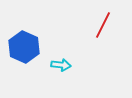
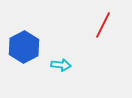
blue hexagon: rotated 8 degrees clockwise
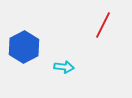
cyan arrow: moved 3 px right, 2 px down
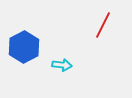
cyan arrow: moved 2 px left, 2 px up
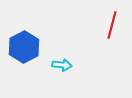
red line: moved 9 px right; rotated 12 degrees counterclockwise
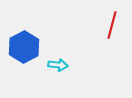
cyan arrow: moved 4 px left
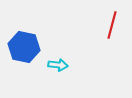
blue hexagon: rotated 20 degrees counterclockwise
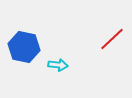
red line: moved 14 px down; rotated 32 degrees clockwise
